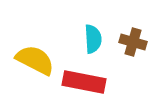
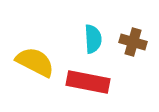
yellow semicircle: moved 2 px down
red rectangle: moved 4 px right
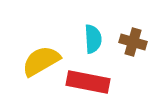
yellow semicircle: moved 6 px right, 1 px up; rotated 57 degrees counterclockwise
